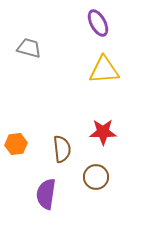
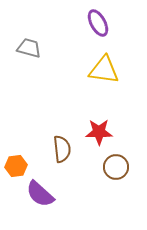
yellow triangle: rotated 12 degrees clockwise
red star: moved 4 px left
orange hexagon: moved 22 px down
brown circle: moved 20 px right, 10 px up
purple semicircle: moved 6 px left; rotated 56 degrees counterclockwise
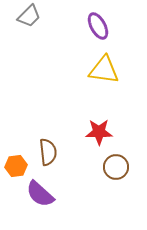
purple ellipse: moved 3 px down
gray trapezoid: moved 32 px up; rotated 120 degrees clockwise
brown semicircle: moved 14 px left, 3 px down
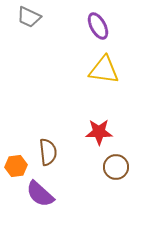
gray trapezoid: moved 1 px down; rotated 70 degrees clockwise
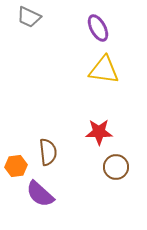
purple ellipse: moved 2 px down
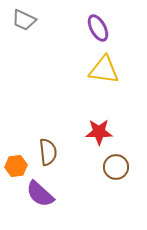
gray trapezoid: moved 5 px left, 3 px down
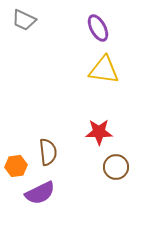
purple semicircle: moved 1 px up; rotated 68 degrees counterclockwise
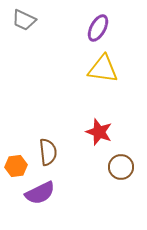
purple ellipse: rotated 56 degrees clockwise
yellow triangle: moved 1 px left, 1 px up
red star: rotated 20 degrees clockwise
brown circle: moved 5 px right
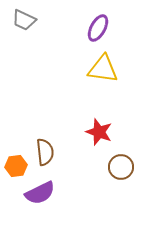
brown semicircle: moved 3 px left
